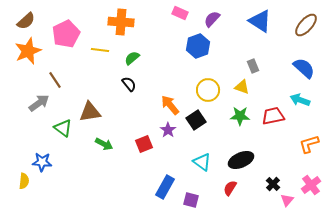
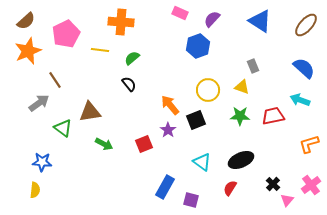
black square: rotated 12 degrees clockwise
yellow semicircle: moved 11 px right, 9 px down
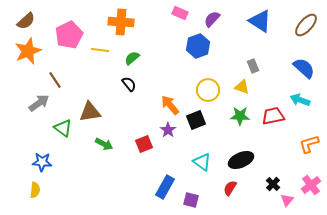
pink pentagon: moved 3 px right, 1 px down
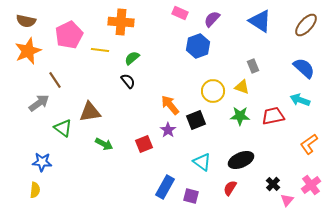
brown semicircle: rotated 54 degrees clockwise
black semicircle: moved 1 px left, 3 px up
yellow circle: moved 5 px right, 1 px down
orange L-shape: rotated 20 degrees counterclockwise
purple square: moved 4 px up
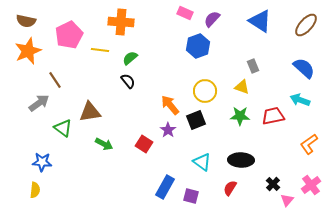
pink rectangle: moved 5 px right
green semicircle: moved 2 px left
yellow circle: moved 8 px left
red square: rotated 36 degrees counterclockwise
black ellipse: rotated 25 degrees clockwise
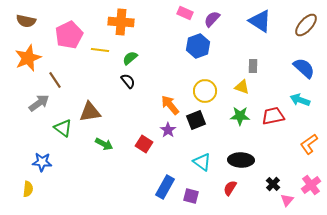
orange star: moved 7 px down
gray rectangle: rotated 24 degrees clockwise
yellow semicircle: moved 7 px left, 1 px up
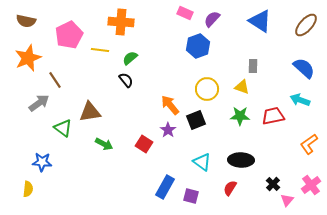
black semicircle: moved 2 px left, 1 px up
yellow circle: moved 2 px right, 2 px up
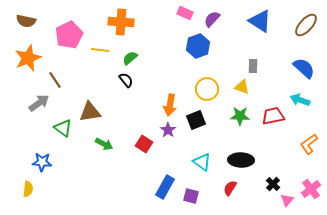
orange arrow: rotated 130 degrees counterclockwise
pink cross: moved 4 px down
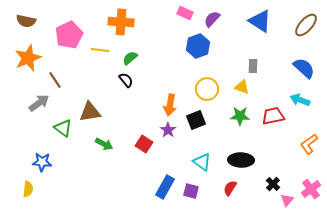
purple square: moved 5 px up
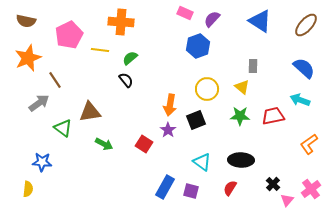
yellow triangle: rotated 21 degrees clockwise
